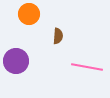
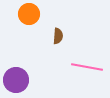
purple circle: moved 19 px down
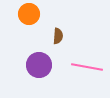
purple circle: moved 23 px right, 15 px up
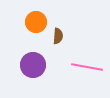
orange circle: moved 7 px right, 8 px down
purple circle: moved 6 px left
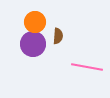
orange circle: moved 1 px left
purple circle: moved 21 px up
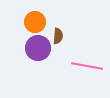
purple circle: moved 5 px right, 4 px down
pink line: moved 1 px up
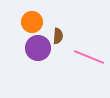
orange circle: moved 3 px left
pink line: moved 2 px right, 9 px up; rotated 12 degrees clockwise
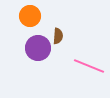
orange circle: moved 2 px left, 6 px up
pink line: moved 9 px down
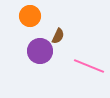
brown semicircle: rotated 21 degrees clockwise
purple circle: moved 2 px right, 3 px down
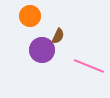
purple circle: moved 2 px right, 1 px up
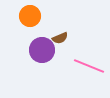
brown semicircle: moved 2 px right, 2 px down; rotated 42 degrees clockwise
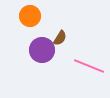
brown semicircle: rotated 35 degrees counterclockwise
